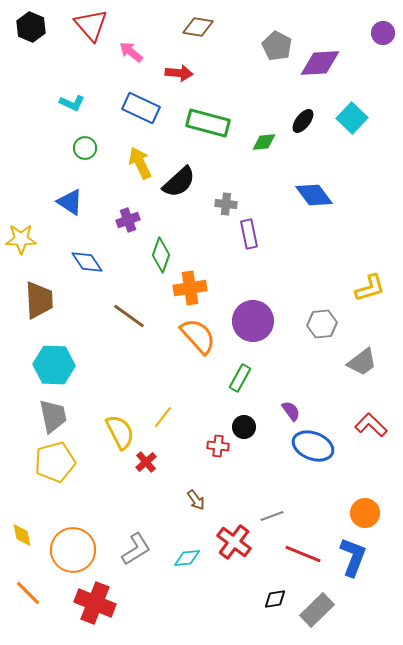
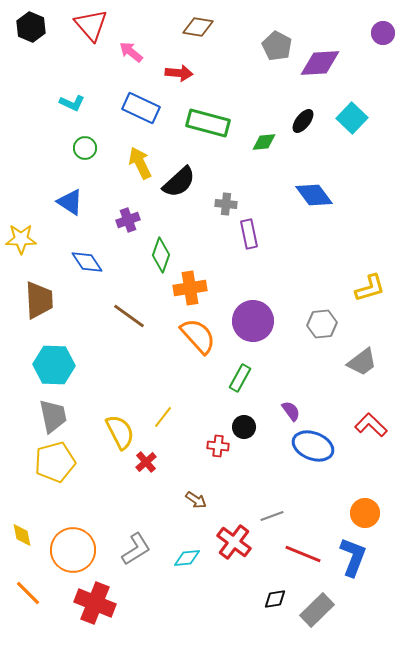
brown arrow at (196, 500): rotated 20 degrees counterclockwise
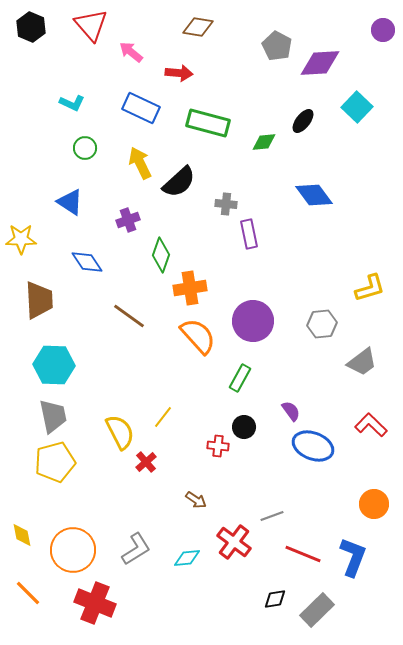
purple circle at (383, 33): moved 3 px up
cyan square at (352, 118): moved 5 px right, 11 px up
orange circle at (365, 513): moved 9 px right, 9 px up
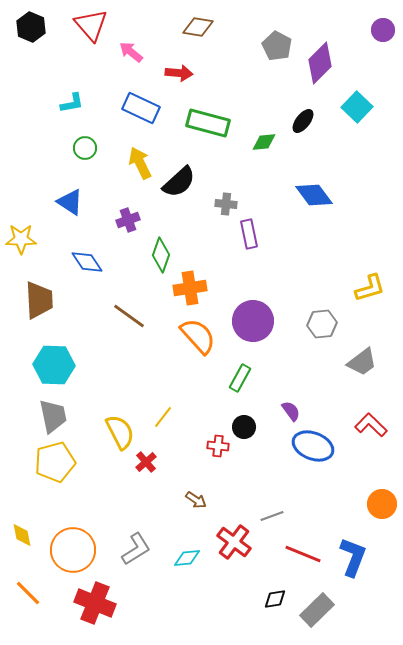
purple diamond at (320, 63): rotated 42 degrees counterclockwise
cyan L-shape at (72, 103): rotated 35 degrees counterclockwise
orange circle at (374, 504): moved 8 px right
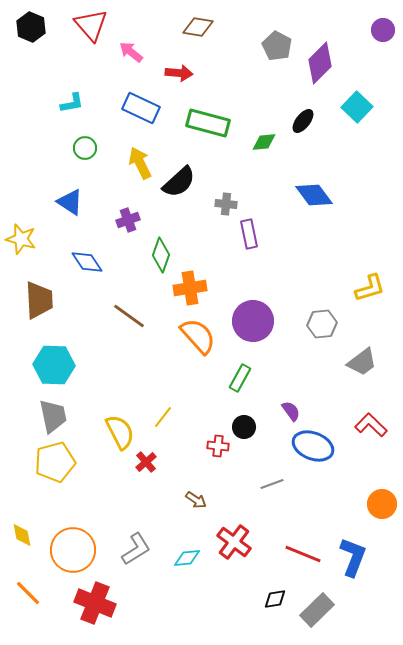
yellow star at (21, 239): rotated 16 degrees clockwise
gray line at (272, 516): moved 32 px up
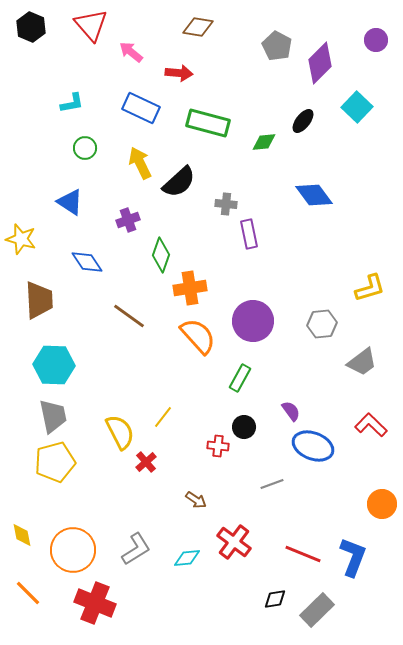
purple circle at (383, 30): moved 7 px left, 10 px down
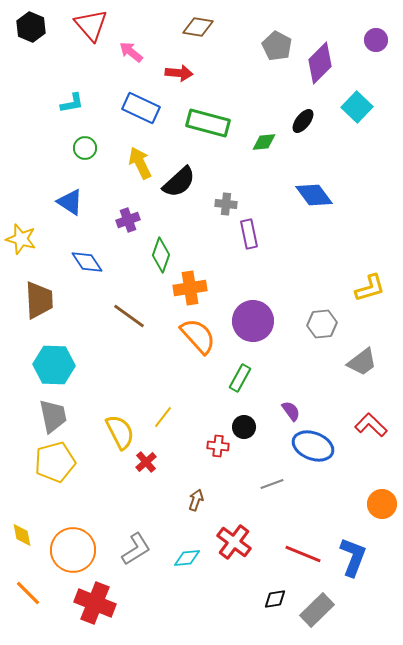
brown arrow at (196, 500): rotated 105 degrees counterclockwise
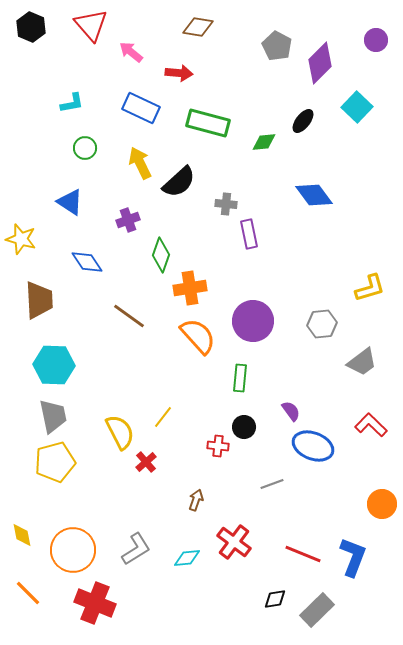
green rectangle at (240, 378): rotated 24 degrees counterclockwise
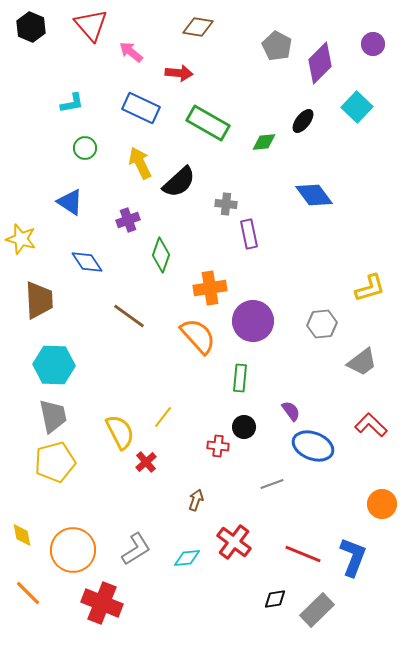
purple circle at (376, 40): moved 3 px left, 4 px down
green rectangle at (208, 123): rotated 15 degrees clockwise
orange cross at (190, 288): moved 20 px right
red cross at (95, 603): moved 7 px right
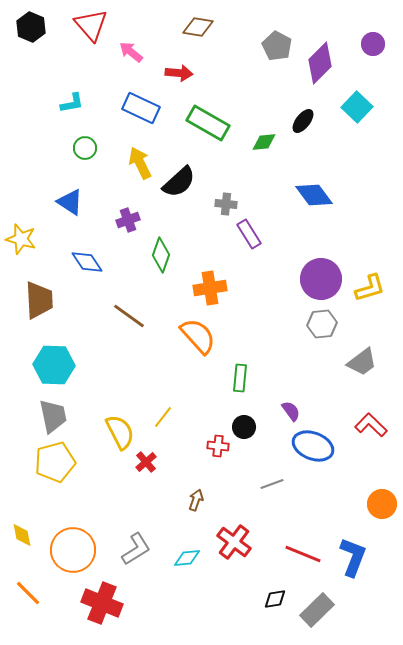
purple rectangle at (249, 234): rotated 20 degrees counterclockwise
purple circle at (253, 321): moved 68 px right, 42 px up
